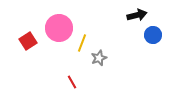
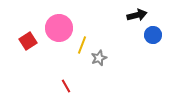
yellow line: moved 2 px down
red line: moved 6 px left, 4 px down
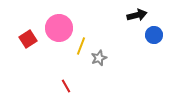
blue circle: moved 1 px right
red square: moved 2 px up
yellow line: moved 1 px left, 1 px down
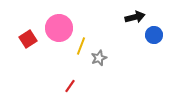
black arrow: moved 2 px left, 2 px down
red line: moved 4 px right; rotated 64 degrees clockwise
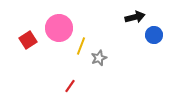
red square: moved 1 px down
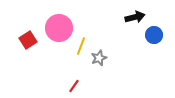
red line: moved 4 px right
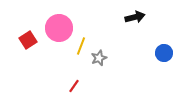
blue circle: moved 10 px right, 18 px down
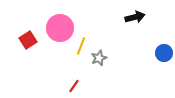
pink circle: moved 1 px right
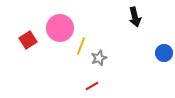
black arrow: rotated 90 degrees clockwise
red line: moved 18 px right; rotated 24 degrees clockwise
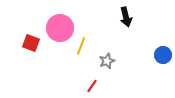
black arrow: moved 9 px left
red square: moved 3 px right, 3 px down; rotated 36 degrees counterclockwise
blue circle: moved 1 px left, 2 px down
gray star: moved 8 px right, 3 px down
red line: rotated 24 degrees counterclockwise
